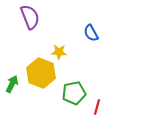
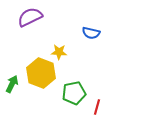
purple semicircle: rotated 95 degrees counterclockwise
blue semicircle: rotated 48 degrees counterclockwise
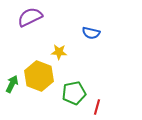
yellow hexagon: moved 2 px left, 3 px down
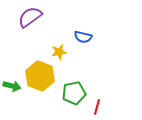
purple semicircle: rotated 10 degrees counterclockwise
blue semicircle: moved 8 px left, 4 px down
yellow star: rotated 14 degrees counterclockwise
yellow hexagon: moved 1 px right
green arrow: moved 2 px down; rotated 78 degrees clockwise
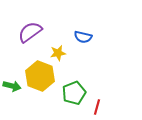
purple semicircle: moved 15 px down
yellow star: moved 1 px left, 1 px down
green pentagon: rotated 10 degrees counterclockwise
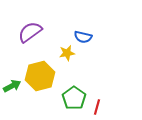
yellow star: moved 9 px right
yellow hexagon: rotated 24 degrees clockwise
green arrow: rotated 42 degrees counterclockwise
green pentagon: moved 5 px down; rotated 15 degrees counterclockwise
